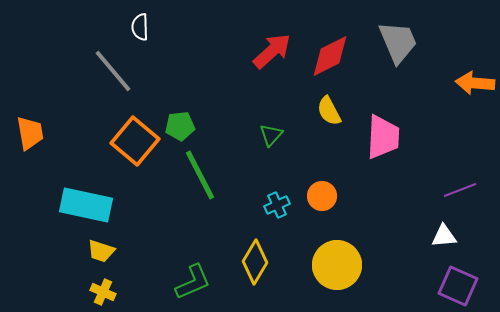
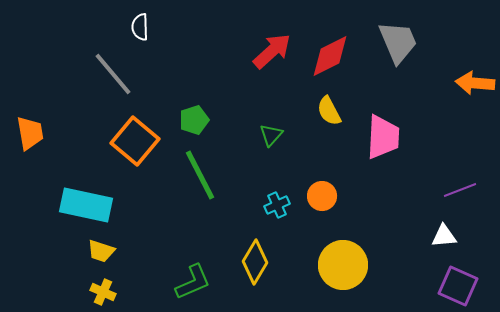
gray line: moved 3 px down
green pentagon: moved 14 px right, 6 px up; rotated 12 degrees counterclockwise
yellow circle: moved 6 px right
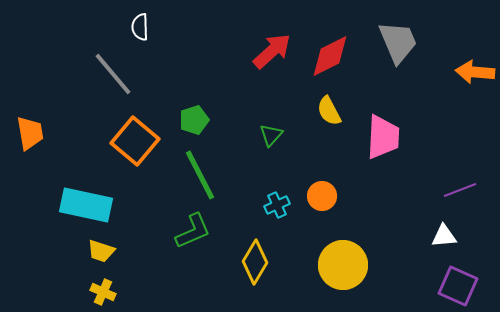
orange arrow: moved 11 px up
green L-shape: moved 51 px up
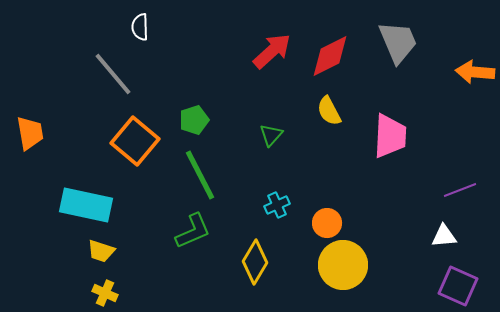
pink trapezoid: moved 7 px right, 1 px up
orange circle: moved 5 px right, 27 px down
yellow cross: moved 2 px right, 1 px down
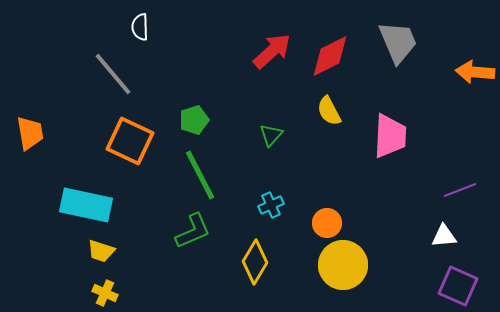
orange square: moved 5 px left; rotated 15 degrees counterclockwise
cyan cross: moved 6 px left
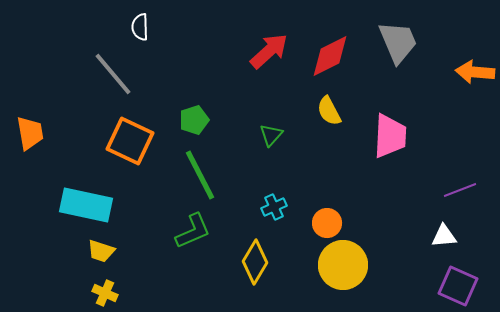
red arrow: moved 3 px left
cyan cross: moved 3 px right, 2 px down
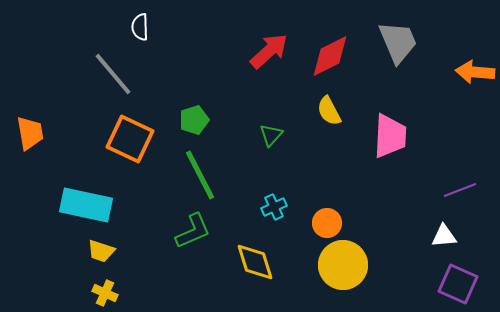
orange square: moved 2 px up
yellow diamond: rotated 48 degrees counterclockwise
purple square: moved 2 px up
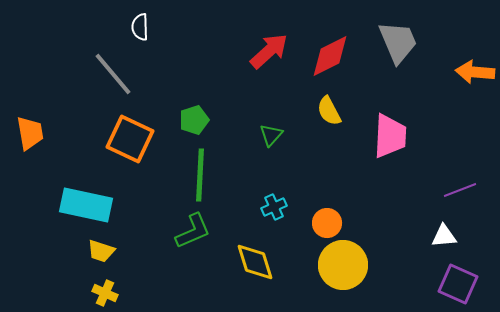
green line: rotated 30 degrees clockwise
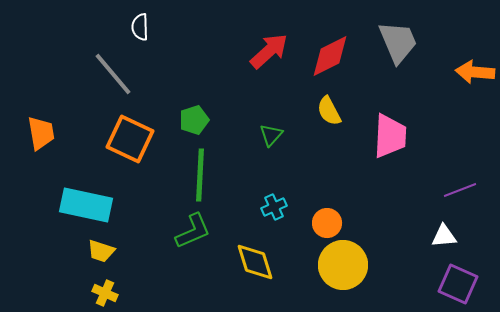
orange trapezoid: moved 11 px right
